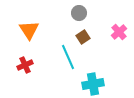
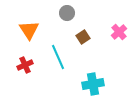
gray circle: moved 12 px left
cyan line: moved 10 px left
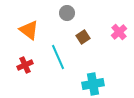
orange triangle: rotated 20 degrees counterclockwise
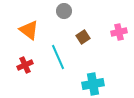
gray circle: moved 3 px left, 2 px up
pink cross: rotated 28 degrees clockwise
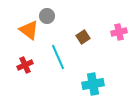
gray circle: moved 17 px left, 5 px down
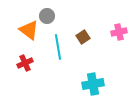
cyan line: moved 10 px up; rotated 15 degrees clockwise
red cross: moved 2 px up
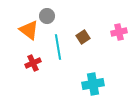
red cross: moved 8 px right
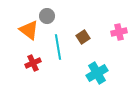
cyan cross: moved 4 px right, 11 px up; rotated 20 degrees counterclockwise
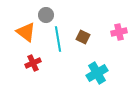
gray circle: moved 1 px left, 1 px up
orange triangle: moved 3 px left, 2 px down
brown square: rotated 32 degrees counterclockwise
cyan line: moved 8 px up
